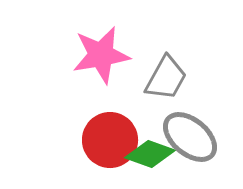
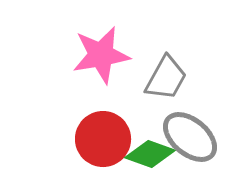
red circle: moved 7 px left, 1 px up
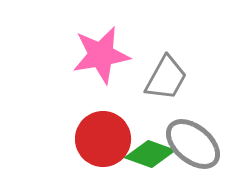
gray ellipse: moved 3 px right, 7 px down
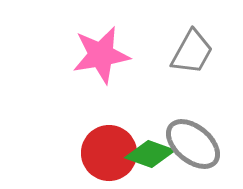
gray trapezoid: moved 26 px right, 26 px up
red circle: moved 6 px right, 14 px down
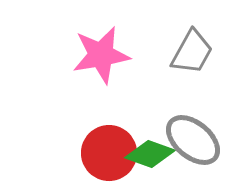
gray ellipse: moved 4 px up
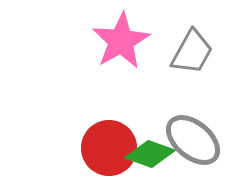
pink star: moved 20 px right, 14 px up; rotated 20 degrees counterclockwise
red circle: moved 5 px up
